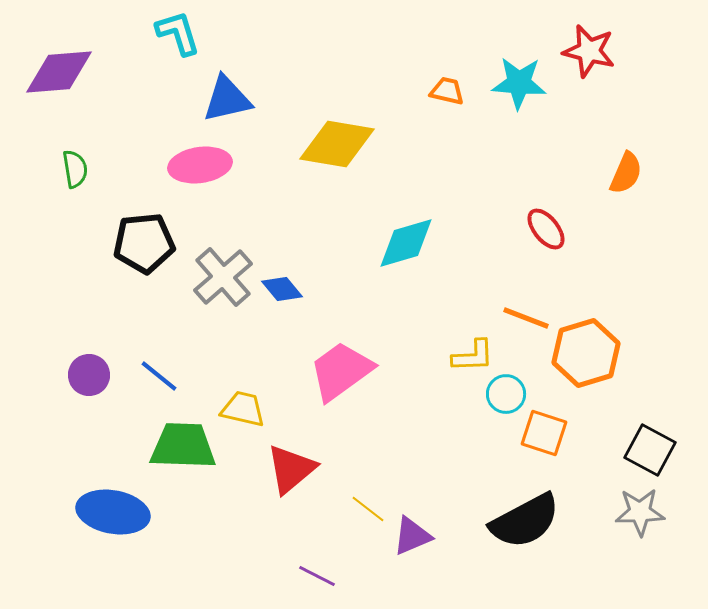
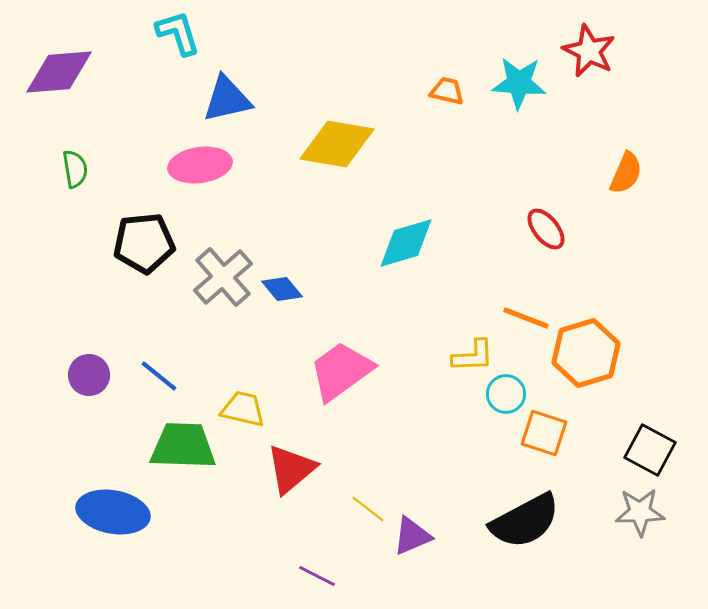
red star: rotated 12 degrees clockwise
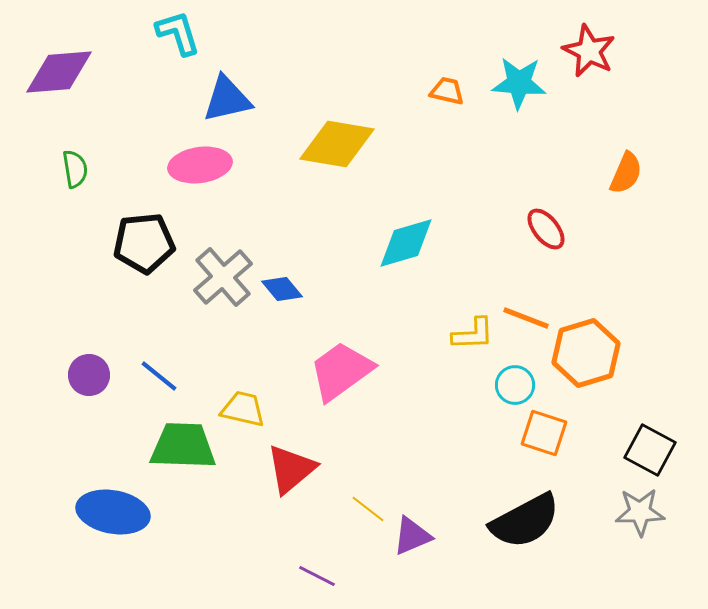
yellow L-shape: moved 22 px up
cyan circle: moved 9 px right, 9 px up
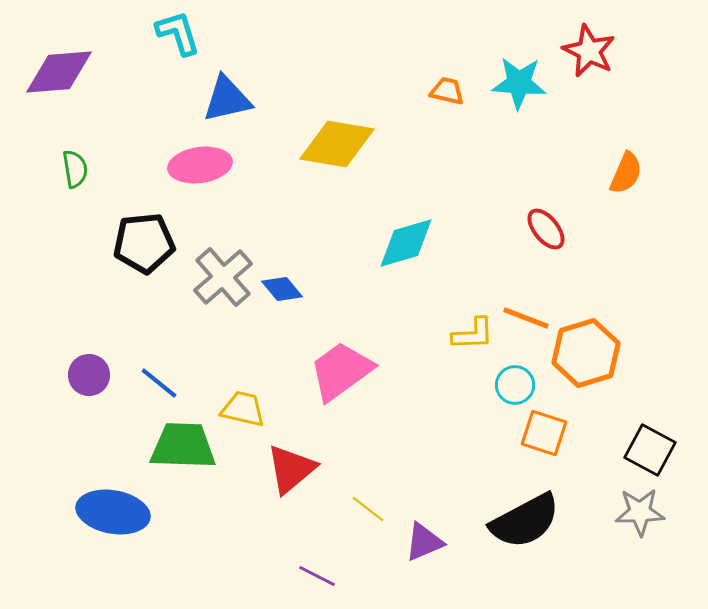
blue line: moved 7 px down
purple triangle: moved 12 px right, 6 px down
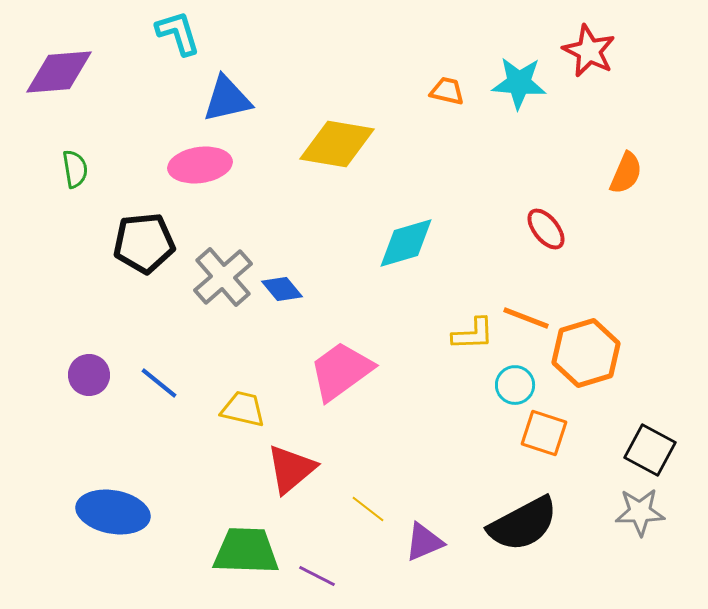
green trapezoid: moved 63 px right, 105 px down
black semicircle: moved 2 px left, 3 px down
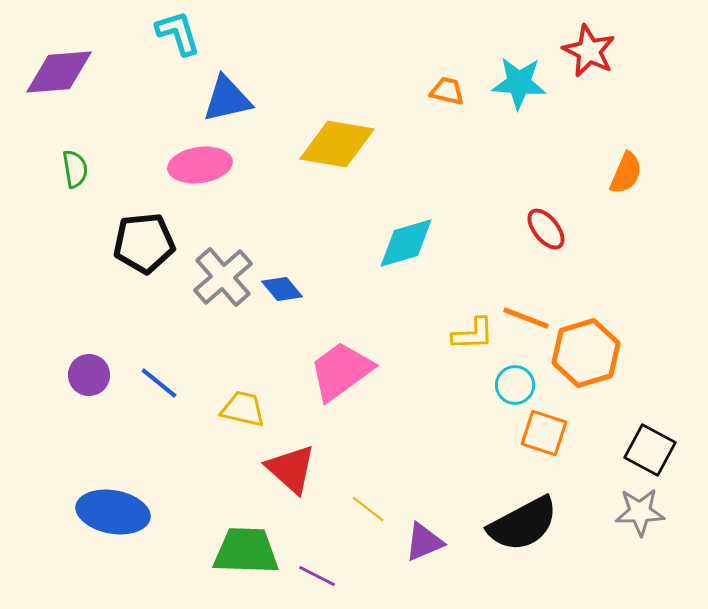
red triangle: rotated 38 degrees counterclockwise
